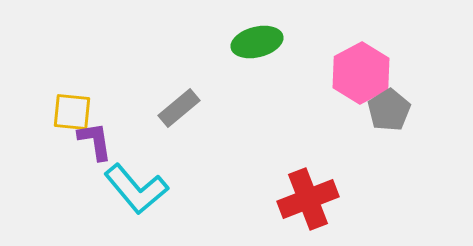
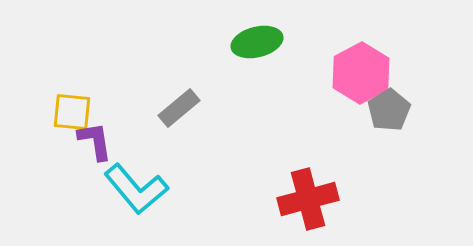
red cross: rotated 6 degrees clockwise
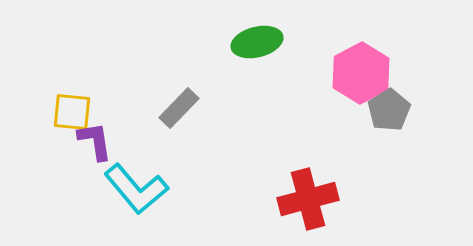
gray rectangle: rotated 6 degrees counterclockwise
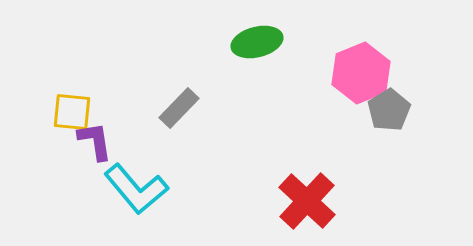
pink hexagon: rotated 6 degrees clockwise
red cross: moved 1 px left, 2 px down; rotated 32 degrees counterclockwise
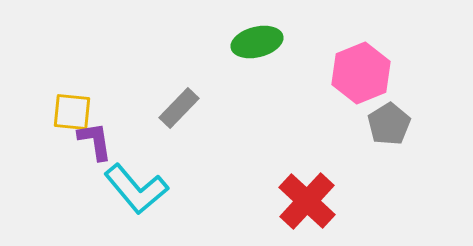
gray pentagon: moved 14 px down
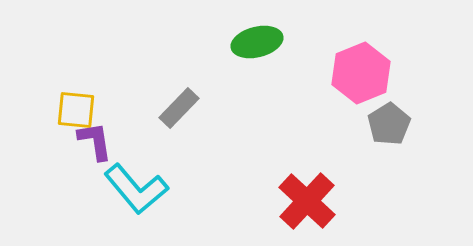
yellow square: moved 4 px right, 2 px up
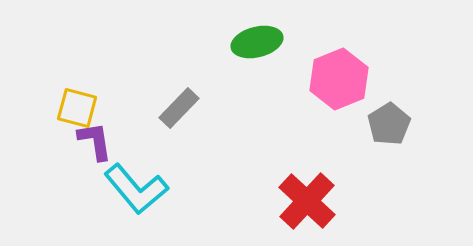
pink hexagon: moved 22 px left, 6 px down
yellow square: moved 1 px right, 2 px up; rotated 9 degrees clockwise
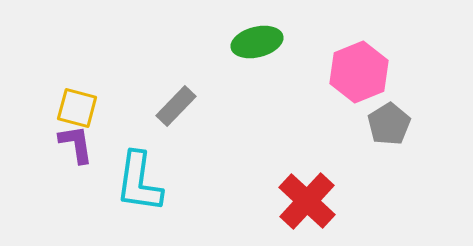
pink hexagon: moved 20 px right, 7 px up
gray rectangle: moved 3 px left, 2 px up
purple L-shape: moved 19 px left, 3 px down
cyan L-shape: moved 3 px right, 7 px up; rotated 48 degrees clockwise
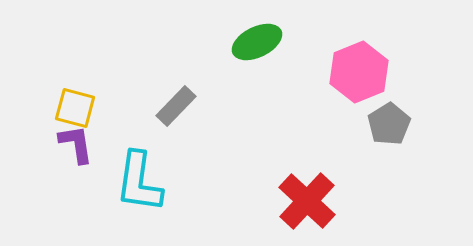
green ellipse: rotated 12 degrees counterclockwise
yellow square: moved 2 px left
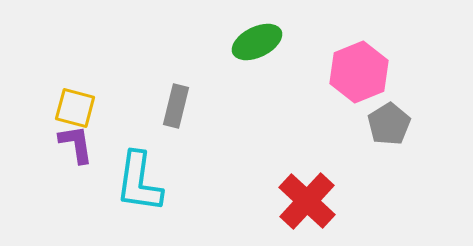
gray rectangle: rotated 30 degrees counterclockwise
